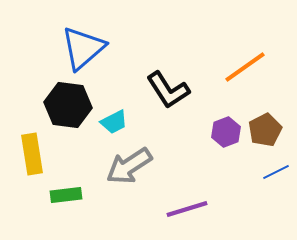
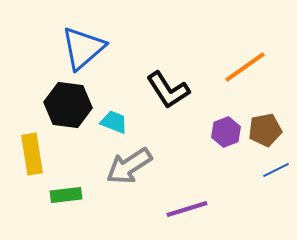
cyan trapezoid: rotated 132 degrees counterclockwise
brown pentagon: rotated 16 degrees clockwise
blue line: moved 2 px up
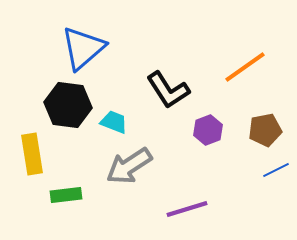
purple hexagon: moved 18 px left, 2 px up
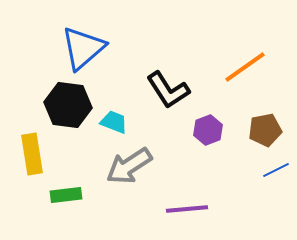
purple line: rotated 12 degrees clockwise
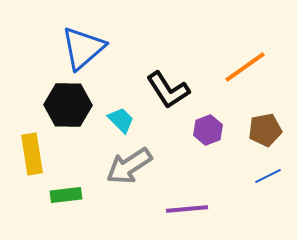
black hexagon: rotated 6 degrees counterclockwise
cyan trapezoid: moved 7 px right, 2 px up; rotated 24 degrees clockwise
blue line: moved 8 px left, 6 px down
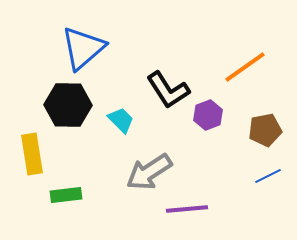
purple hexagon: moved 15 px up
gray arrow: moved 20 px right, 6 px down
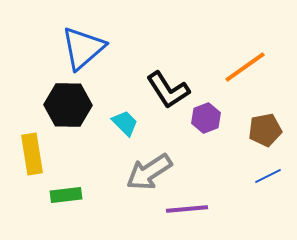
purple hexagon: moved 2 px left, 3 px down
cyan trapezoid: moved 4 px right, 3 px down
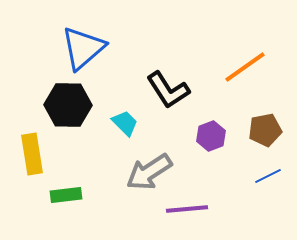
purple hexagon: moved 5 px right, 18 px down
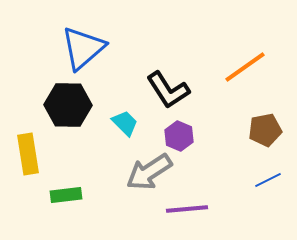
purple hexagon: moved 32 px left; rotated 16 degrees counterclockwise
yellow rectangle: moved 4 px left
blue line: moved 4 px down
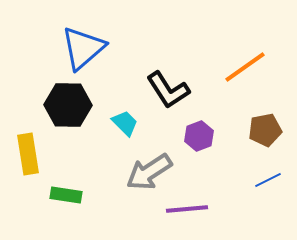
purple hexagon: moved 20 px right; rotated 16 degrees clockwise
green rectangle: rotated 16 degrees clockwise
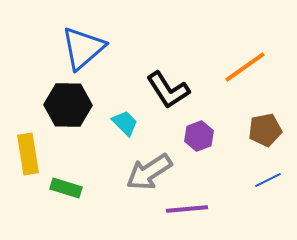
green rectangle: moved 7 px up; rotated 8 degrees clockwise
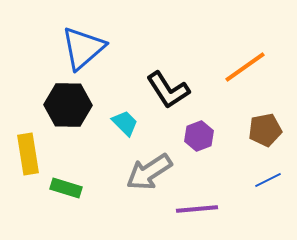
purple line: moved 10 px right
